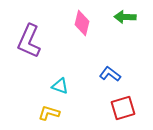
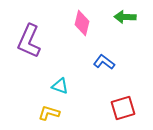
blue L-shape: moved 6 px left, 12 px up
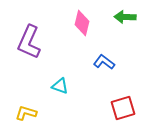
purple L-shape: moved 1 px down
yellow L-shape: moved 23 px left
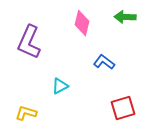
cyan triangle: rotated 48 degrees counterclockwise
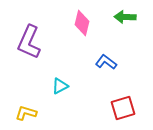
blue L-shape: moved 2 px right
